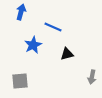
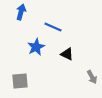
blue star: moved 3 px right, 2 px down
black triangle: rotated 40 degrees clockwise
gray arrow: rotated 40 degrees counterclockwise
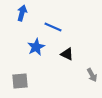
blue arrow: moved 1 px right, 1 px down
gray arrow: moved 2 px up
